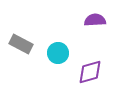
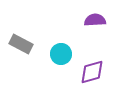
cyan circle: moved 3 px right, 1 px down
purple diamond: moved 2 px right
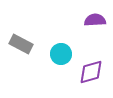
purple diamond: moved 1 px left
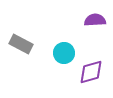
cyan circle: moved 3 px right, 1 px up
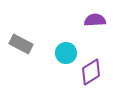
cyan circle: moved 2 px right
purple diamond: rotated 16 degrees counterclockwise
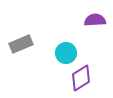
gray rectangle: rotated 50 degrees counterclockwise
purple diamond: moved 10 px left, 6 px down
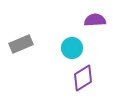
cyan circle: moved 6 px right, 5 px up
purple diamond: moved 2 px right
